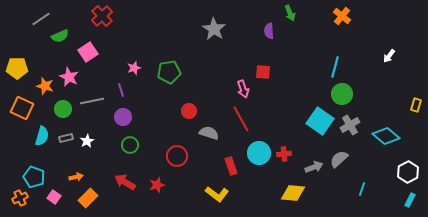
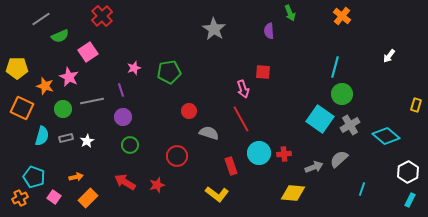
cyan square at (320, 121): moved 2 px up
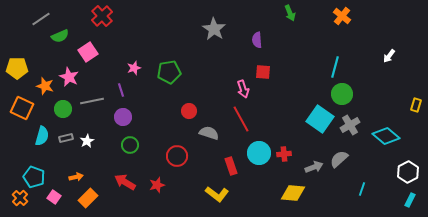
purple semicircle at (269, 31): moved 12 px left, 9 px down
orange cross at (20, 198): rotated 21 degrees counterclockwise
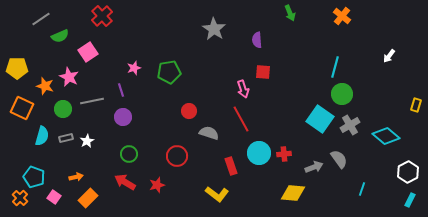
green circle at (130, 145): moved 1 px left, 9 px down
gray semicircle at (339, 159): rotated 96 degrees clockwise
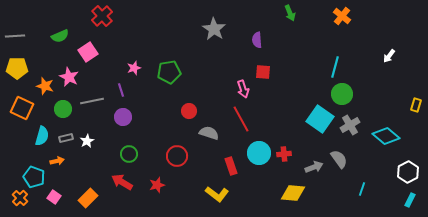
gray line at (41, 19): moved 26 px left, 17 px down; rotated 30 degrees clockwise
orange arrow at (76, 177): moved 19 px left, 16 px up
red arrow at (125, 182): moved 3 px left
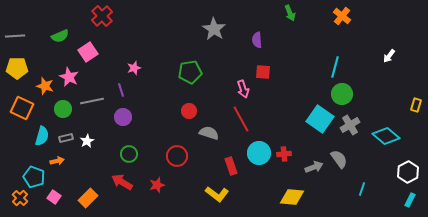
green pentagon at (169, 72): moved 21 px right
yellow diamond at (293, 193): moved 1 px left, 4 px down
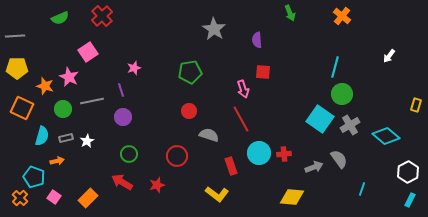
green semicircle at (60, 36): moved 18 px up
gray semicircle at (209, 133): moved 2 px down
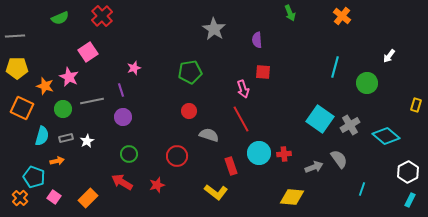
green circle at (342, 94): moved 25 px right, 11 px up
yellow L-shape at (217, 194): moved 1 px left, 2 px up
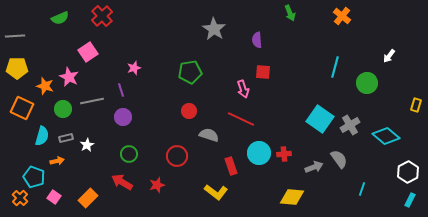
red line at (241, 119): rotated 36 degrees counterclockwise
white star at (87, 141): moved 4 px down
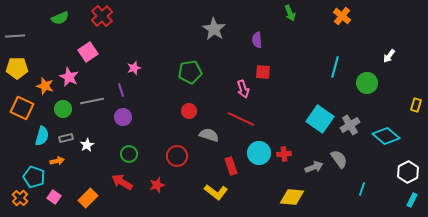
cyan rectangle at (410, 200): moved 2 px right
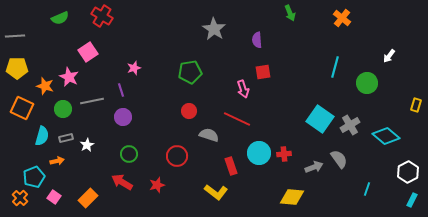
red cross at (102, 16): rotated 15 degrees counterclockwise
orange cross at (342, 16): moved 2 px down
red square at (263, 72): rotated 14 degrees counterclockwise
red line at (241, 119): moved 4 px left
cyan pentagon at (34, 177): rotated 30 degrees clockwise
cyan line at (362, 189): moved 5 px right
